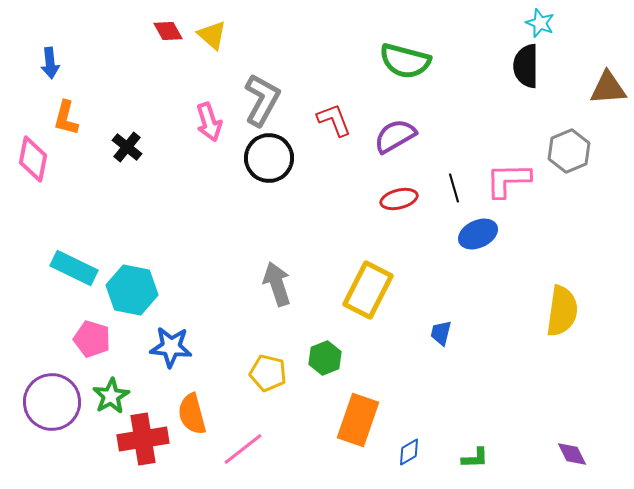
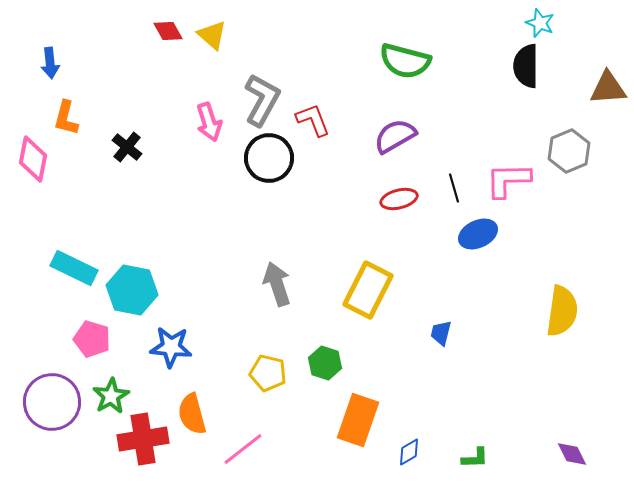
red L-shape: moved 21 px left
green hexagon: moved 5 px down; rotated 20 degrees counterclockwise
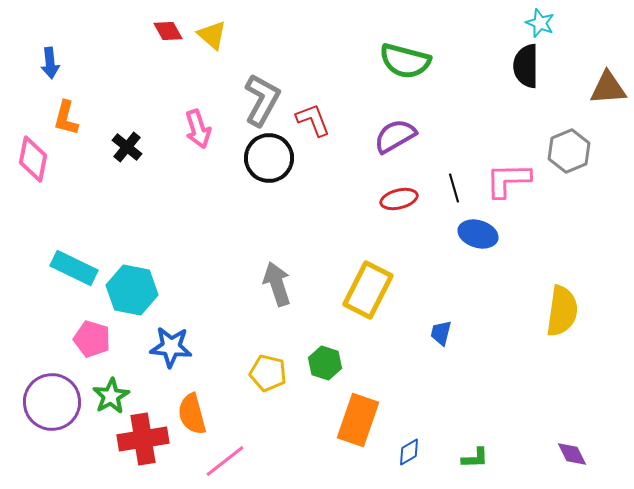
pink arrow: moved 11 px left, 7 px down
blue ellipse: rotated 42 degrees clockwise
pink line: moved 18 px left, 12 px down
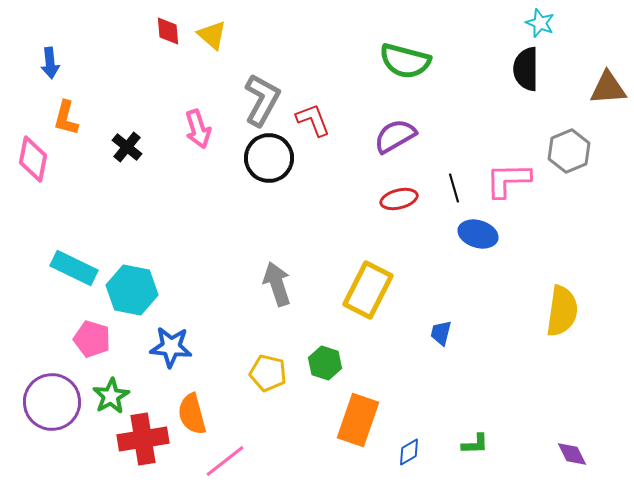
red diamond: rotated 24 degrees clockwise
black semicircle: moved 3 px down
green L-shape: moved 14 px up
